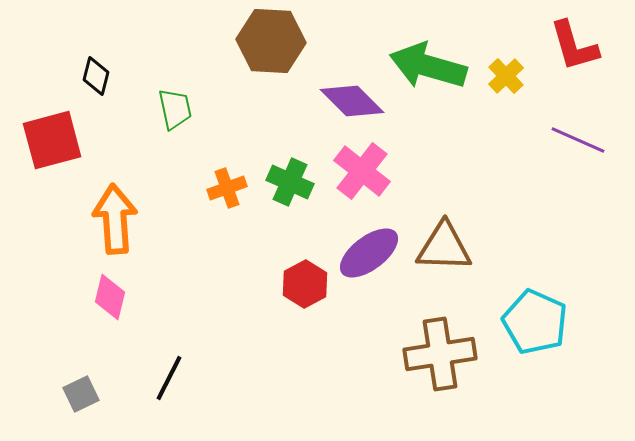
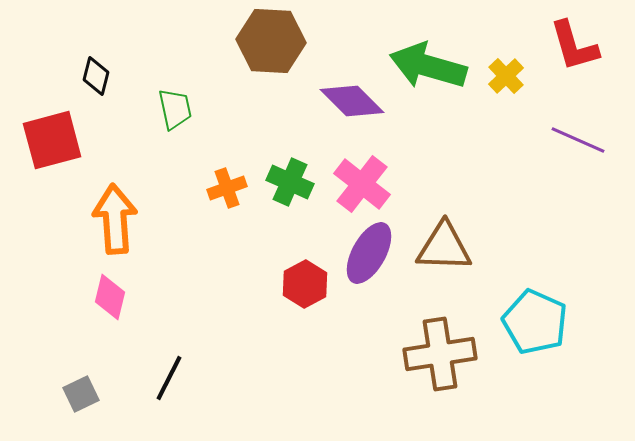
pink cross: moved 13 px down
purple ellipse: rotated 24 degrees counterclockwise
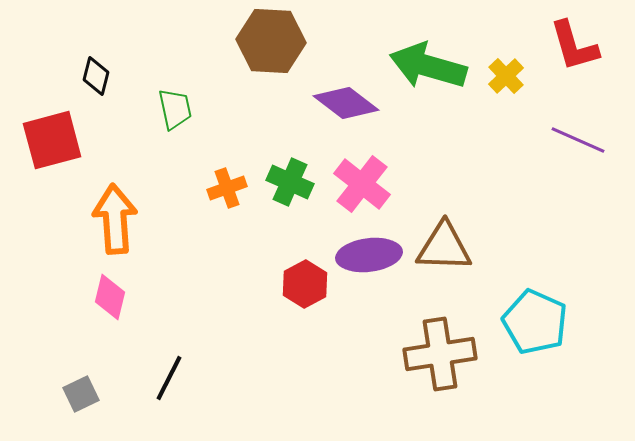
purple diamond: moved 6 px left, 2 px down; rotated 8 degrees counterclockwise
purple ellipse: moved 2 px down; rotated 54 degrees clockwise
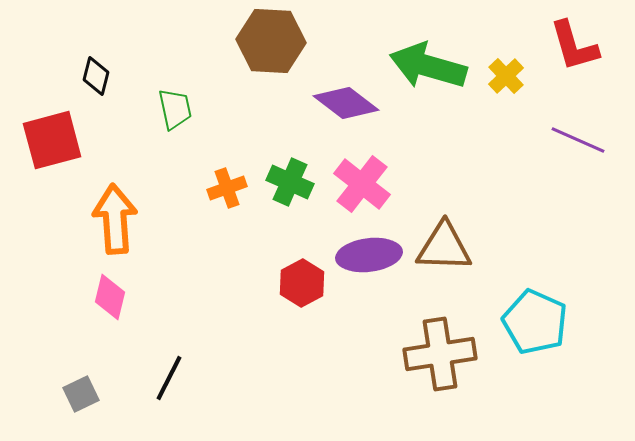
red hexagon: moved 3 px left, 1 px up
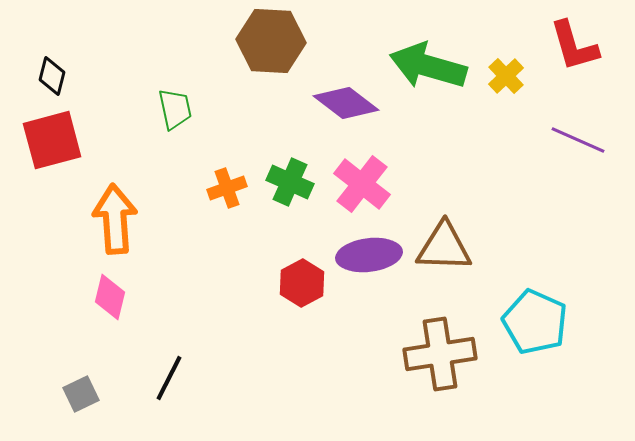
black diamond: moved 44 px left
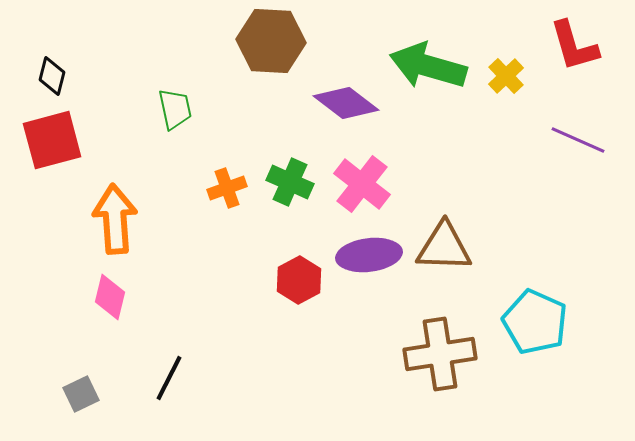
red hexagon: moved 3 px left, 3 px up
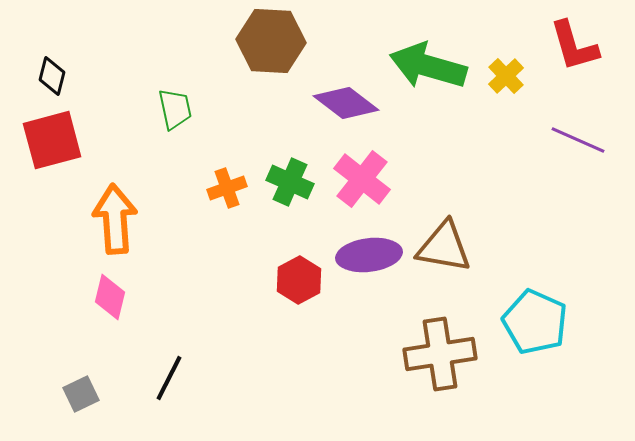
pink cross: moved 5 px up
brown triangle: rotated 8 degrees clockwise
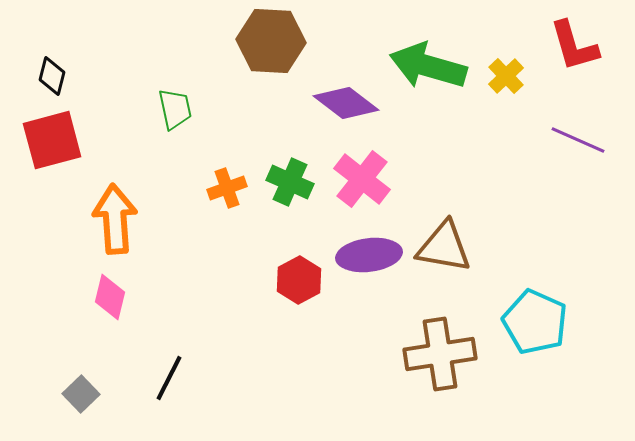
gray square: rotated 18 degrees counterclockwise
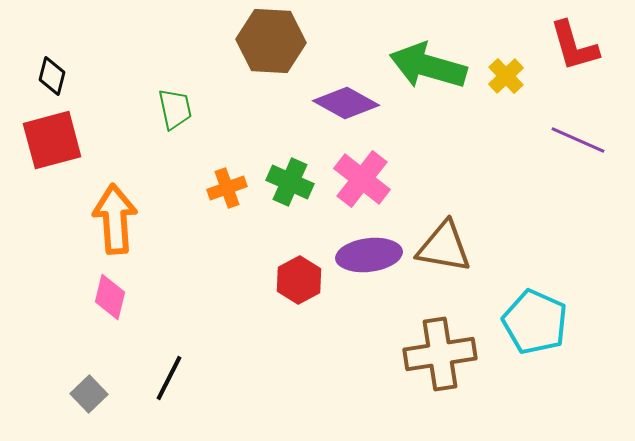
purple diamond: rotated 8 degrees counterclockwise
gray square: moved 8 px right
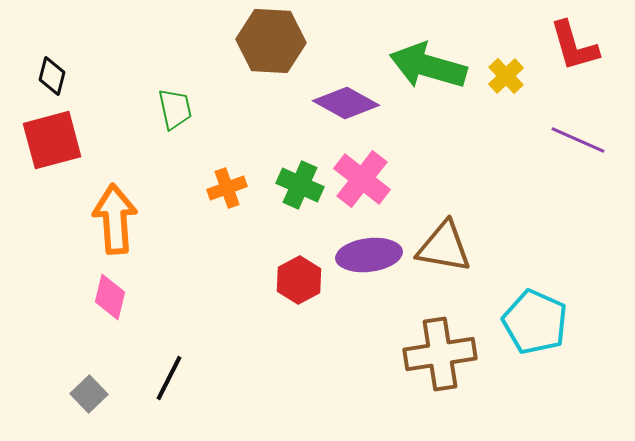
green cross: moved 10 px right, 3 px down
